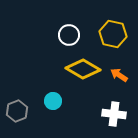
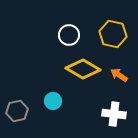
gray hexagon: rotated 10 degrees clockwise
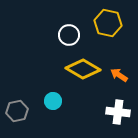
yellow hexagon: moved 5 px left, 11 px up
white cross: moved 4 px right, 2 px up
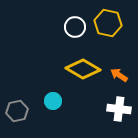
white circle: moved 6 px right, 8 px up
white cross: moved 1 px right, 3 px up
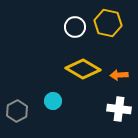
orange arrow: rotated 36 degrees counterclockwise
gray hexagon: rotated 15 degrees counterclockwise
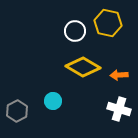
white circle: moved 4 px down
yellow diamond: moved 2 px up
white cross: rotated 10 degrees clockwise
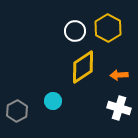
yellow hexagon: moved 5 px down; rotated 16 degrees clockwise
yellow diamond: rotated 64 degrees counterclockwise
white cross: moved 1 px up
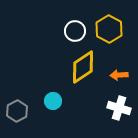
yellow hexagon: moved 1 px right, 1 px down
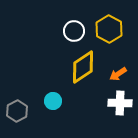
white circle: moved 1 px left
orange arrow: moved 1 px left, 1 px up; rotated 30 degrees counterclockwise
white cross: moved 1 px right, 5 px up; rotated 15 degrees counterclockwise
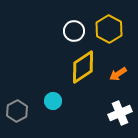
white cross: moved 10 px down; rotated 25 degrees counterclockwise
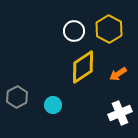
cyan circle: moved 4 px down
gray hexagon: moved 14 px up
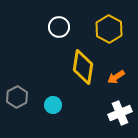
white circle: moved 15 px left, 4 px up
yellow diamond: rotated 48 degrees counterclockwise
orange arrow: moved 2 px left, 3 px down
